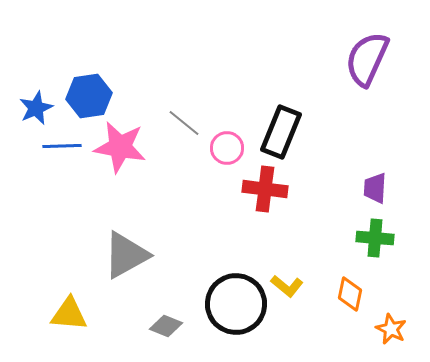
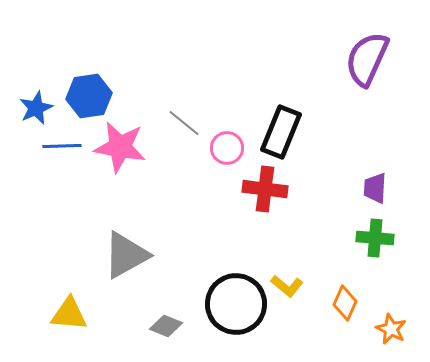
orange diamond: moved 5 px left, 9 px down; rotated 12 degrees clockwise
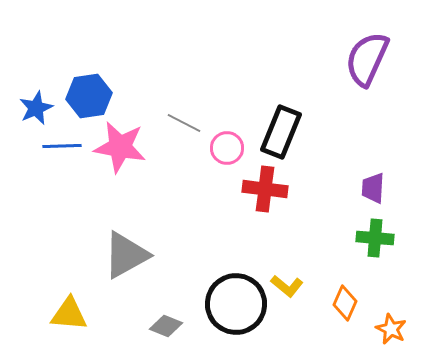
gray line: rotated 12 degrees counterclockwise
purple trapezoid: moved 2 px left
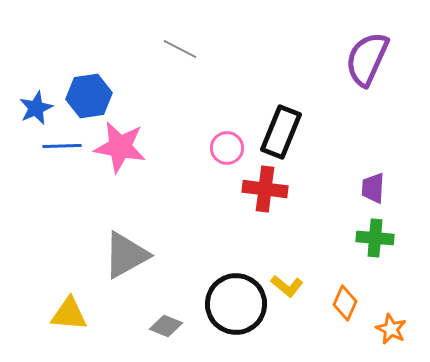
gray line: moved 4 px left, 74 px up
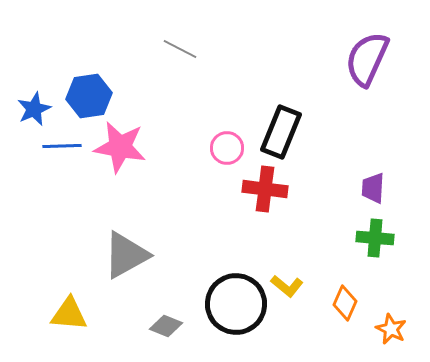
blue star: moved 2 px left, 1 px down
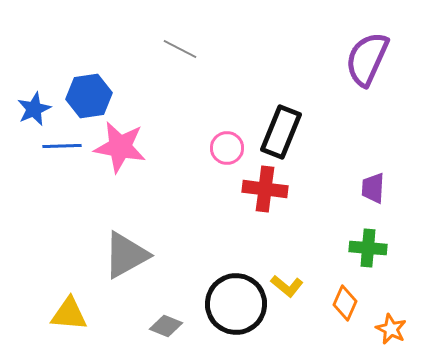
green cross: moved 7 px left, 10 px down
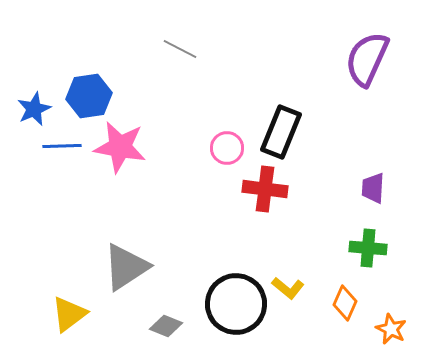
gray triangle: moved 12 px down; rotated 4 degrees counterclockwise
yellow L-shape: moved 1 px right, 2 px down
yellow triangle: rotated 42 degrees counterclockwise
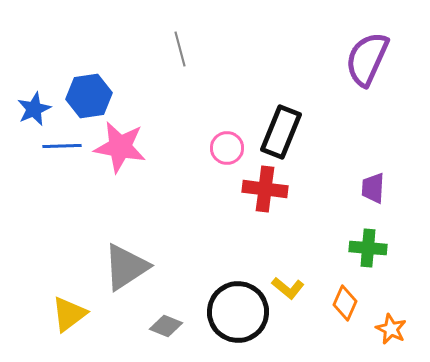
gray line: rotated 48 degrees clockwise
black circle: moved 2 px right, 8 px down
